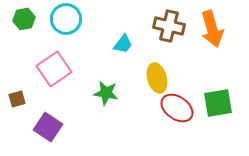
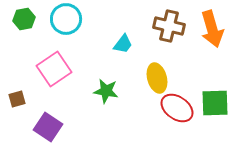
green star: moved 2 px up
green square: moved 3 px left; rotated 8 degrees clockwise
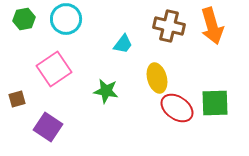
orange arrow: moved 3 px up
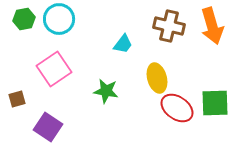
cyan circle: moved 7 px left
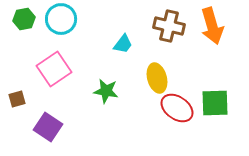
cyan circle: moved 2 px right
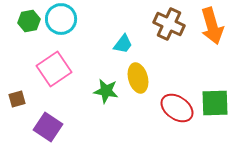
green hexagon: moved 5 px right, 2 px down
brown cross: moved 2 px up; rotated 12 degrees clockwise
yellow ellipse: moved 19 px left
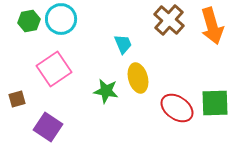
brown cross: moved 4 px up; rotated 16 degrees clockwise
cyan trapezoid: rotated 60 degrees counterclockwise
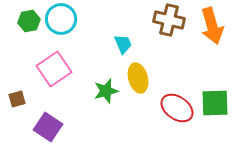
brown cross: rotated 28 degrees counterclockwise
green star: rotated 25 degrees counterclockwise
